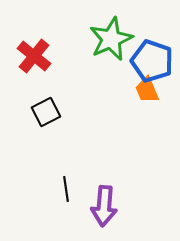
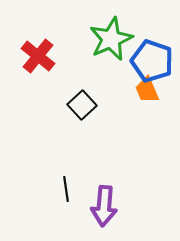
red cross: moved 4 px right
black square: moved 36 px right, 7 px up; rotated 16 degrees counterclockwise
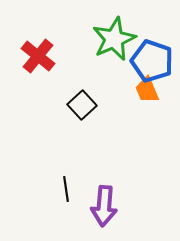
green star: moved 3 px right
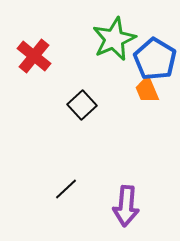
red cross: moved 4 px left
blue pentagon: moved 3 px right, 2 px up; rotated 12 degrees clockwise
black line: rotated 55 degrees clockwise
purple arrow: moved 22 px right
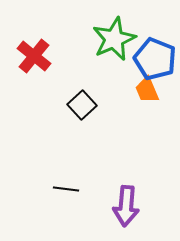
blue pentagon: rotated 9 degrees counterclockwise
black line: rotated 50 degrees clockwise
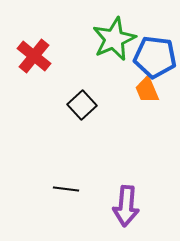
blue pentagon: moved 2 px up; rotated 15 degrees counterclockwise
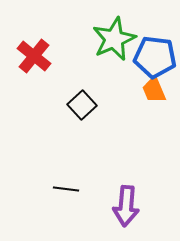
orange trapezoid: moved 7 px right
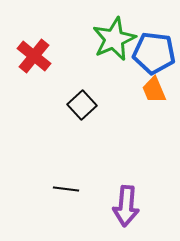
blue pentagon: moved 1 px left, 4 px up
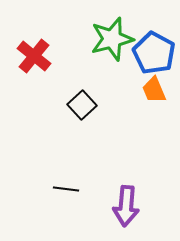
green star: moved 2 px left; rotated 9 degrees clockwise
blue pentagon: rotated 21 degrees clockwise
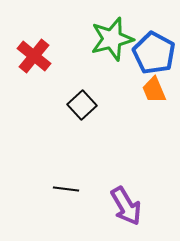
purple arrow: rotated 36 degrees counterclockwise
